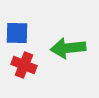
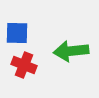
green arrow: moved 3 px right, 3 px down
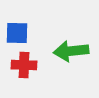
red cross: rotated 20 degrees counterclockwise
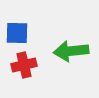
red cross: rotated 15 degrees counterclockwise
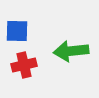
blue square: moved 2 px up
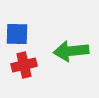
blue square: moved 3 px down
